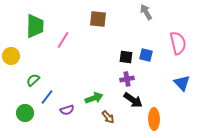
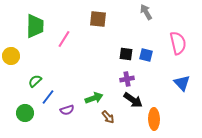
pink line: moved 1 px right, 1 px up
black square: moved 3 px up
green semicircle: moved 2 px right, 1 px down
blue line: moved 1 px right
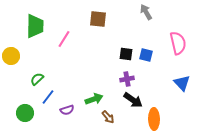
green semicircle: moved 2 px right, 2 px up
green arrow: moved 1 px down
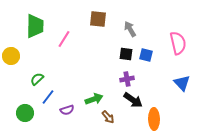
gray arrow: moved 16 px left, 17 px down
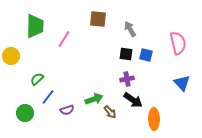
brown arrow: moved 2 px right, 5 px up
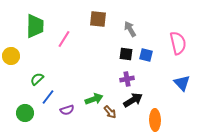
black arrow: rotated 66 degrees counterclockwise
orange ellipse: moved 1 px right, 1 px down
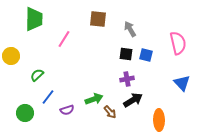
green trapezoid: moved 1 px left, 7 px up
green semicircle: moved 4 px up
orange ellipse: moved 4 px right
